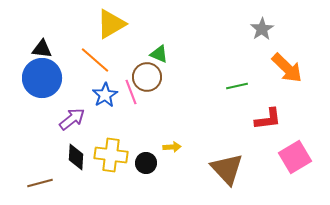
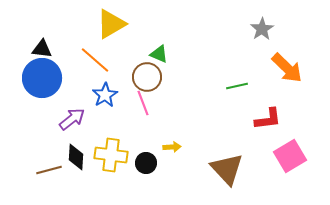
pink line: moved 12 px right, 11 px down
pink square: moved 5 px left, 1 px up
brown line: moved 9 px right, 13 px up
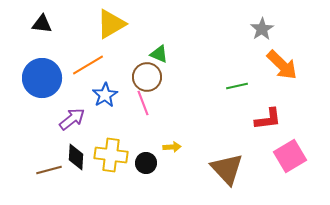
black triangle: moved 25 px up
orange line: moved 7 px left, 5 px down; rotated 72 degrees counterclockwise
orange arrow: moved 5 px left, 3 px up
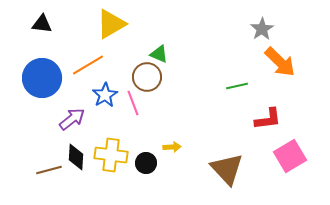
orange arrow: moved 2 px left, 3 px up
pink line: moved 10 px left
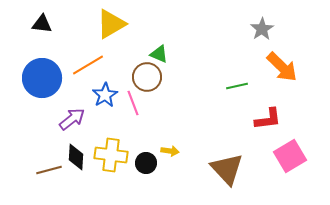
orange arrow: moved 2 px right, 5 px down
yellow arrow: moved 2 px left, 4 px down; rotated 12 degrees clockwise
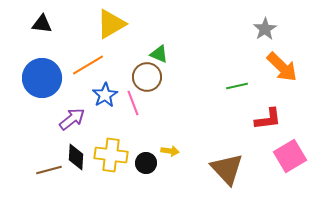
gray star: moved 3 px right
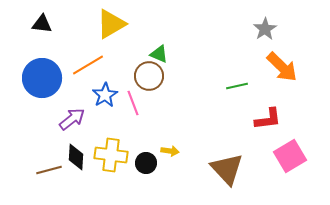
brown circle: moved 2 px right, 1 px up
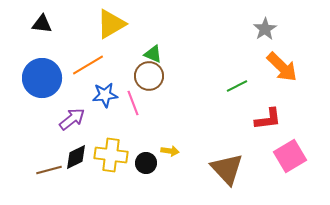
green triangle: moved 6 px left
green line: rotated 15 degrees counterclockwise
blue star: rotated 25 degrees clockwise
black diamond: rotated 60 degrees clockwise
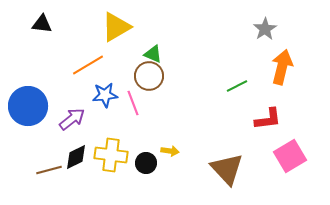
yellow triangle: moved 5 px right, 3 px down
orange arrow: rotated 120 degrees counterclockwise
blue circle: moved 14 px left, 28 px down
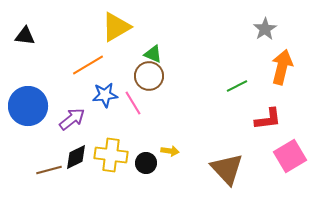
black triangle: moved 17 px left, 12 px down
pink line: rotated 10 degrees counterclockwise
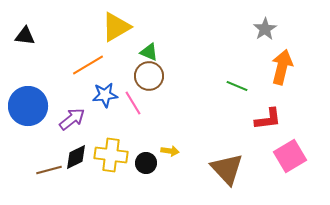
green triangle: moved 4 px left, 2 px up
green line: rotated 50 degrees clockwise
